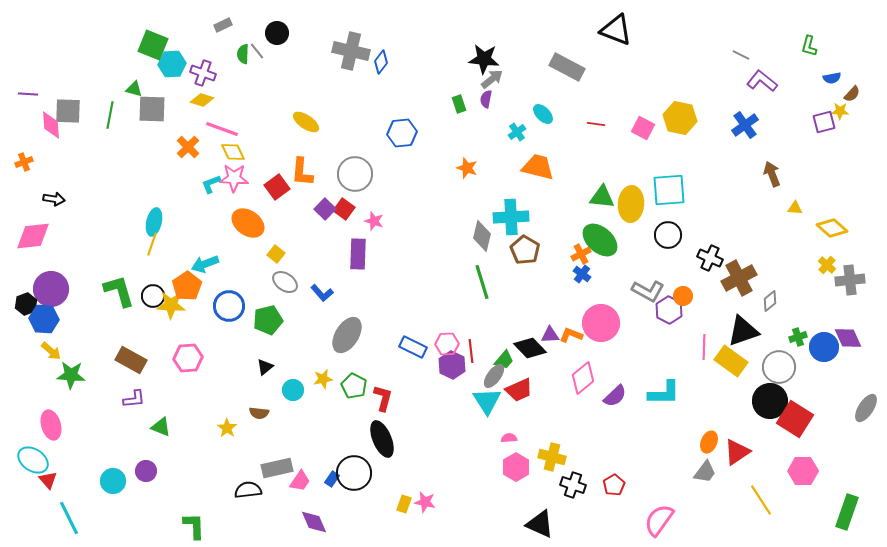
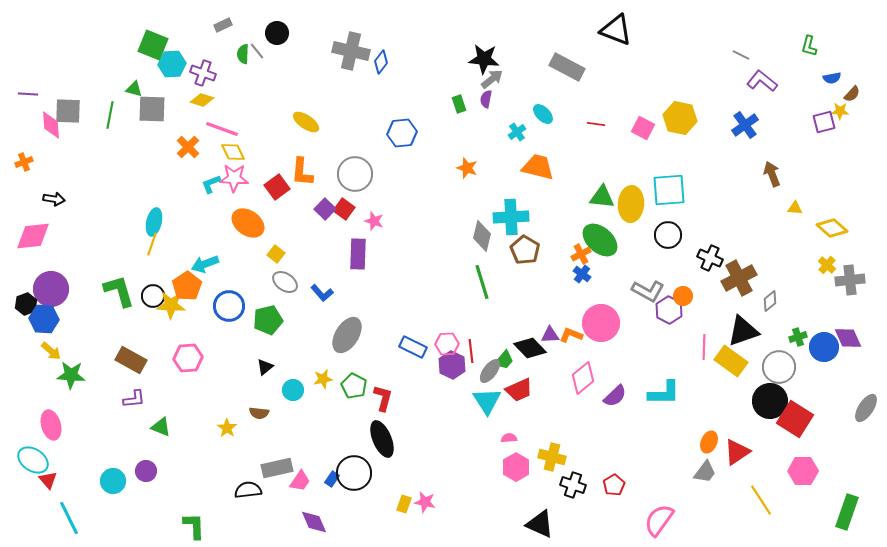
gray ellipse at (494, 376): moved 4 px left, 5 px up
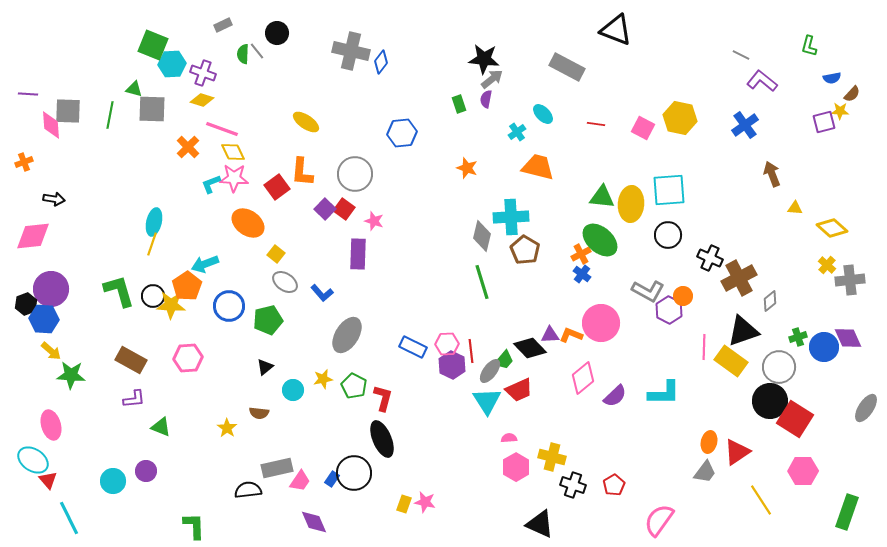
orange ellipse at (709, 442): rotated 10 degrees counterclockwise
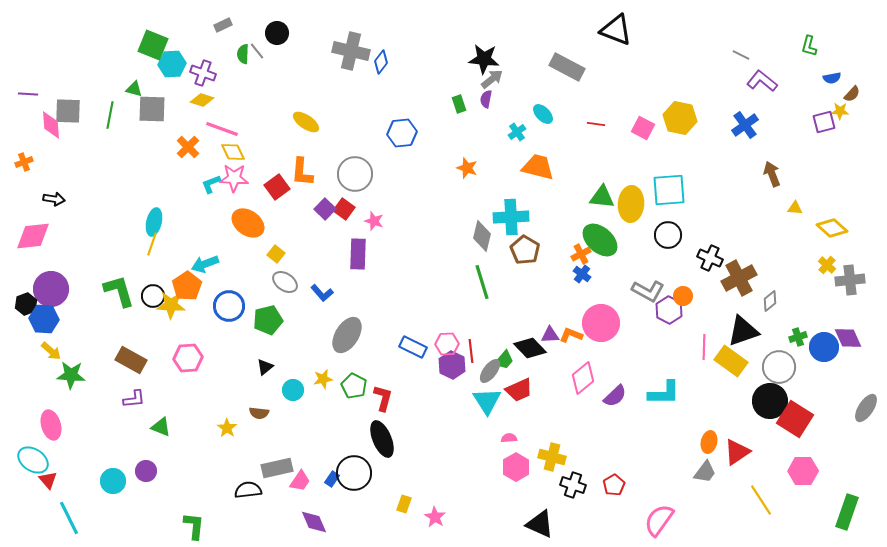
pink star at (425, 502): moved 10 px right, 15 px down; rotated 20 degrees clockwise
green L-shape at (194, 526): rotated 8 degrees clockwise
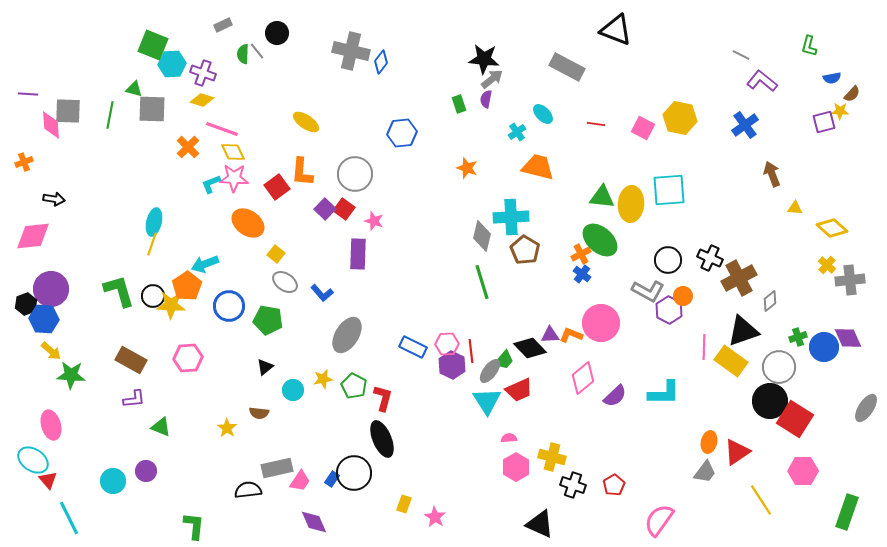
black circle at (668, 235): moved 25 px down
green pentagon at (268, 320): rotated 24 degrees clockwise
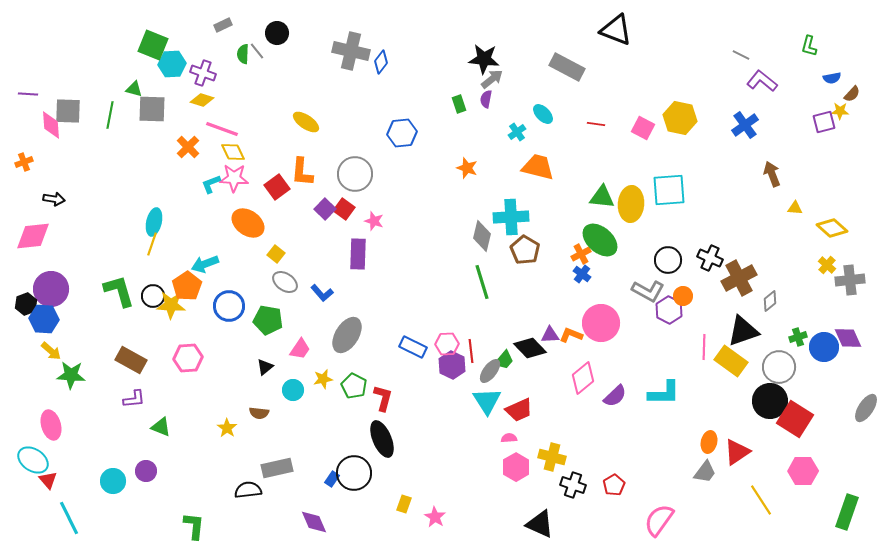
red trapezoid at (519, 390): moved 20 px down
pink trapezoid at (300, 481): moved 132 px up
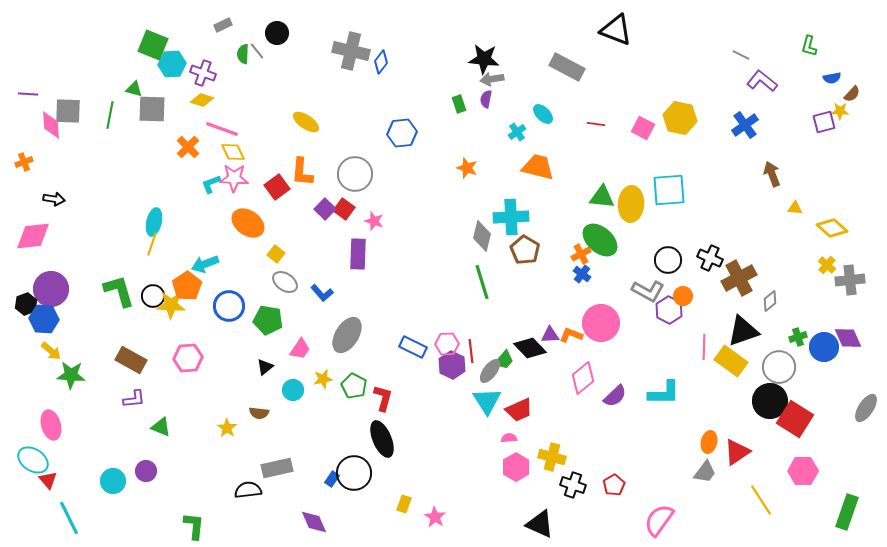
gray arrow at (492, 79): rotated 150 degrees counterclockwise
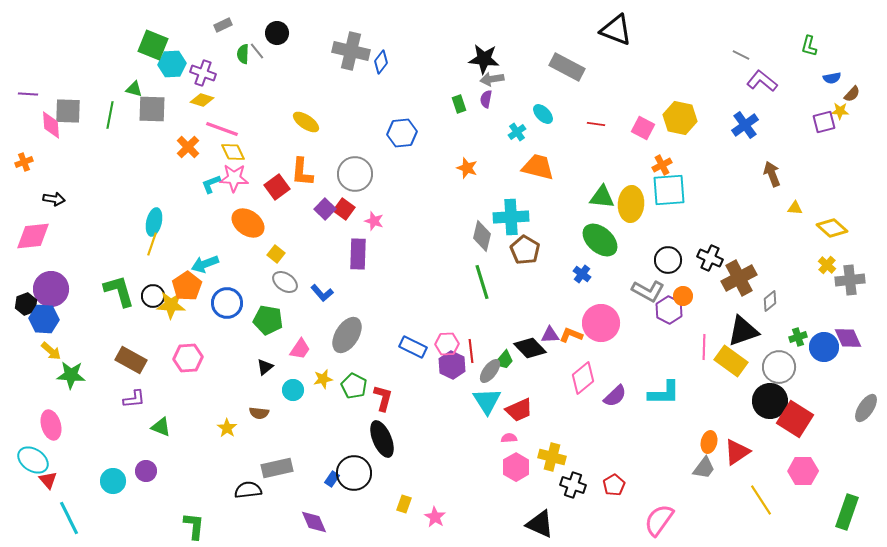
orange cross at (581, 254): moved 81 px right, 89 px up
blue circle at (229, 306): moved 2 px left, 3 px up
gray trapezoid at (705, 472): moved 1 px left, 4 px up
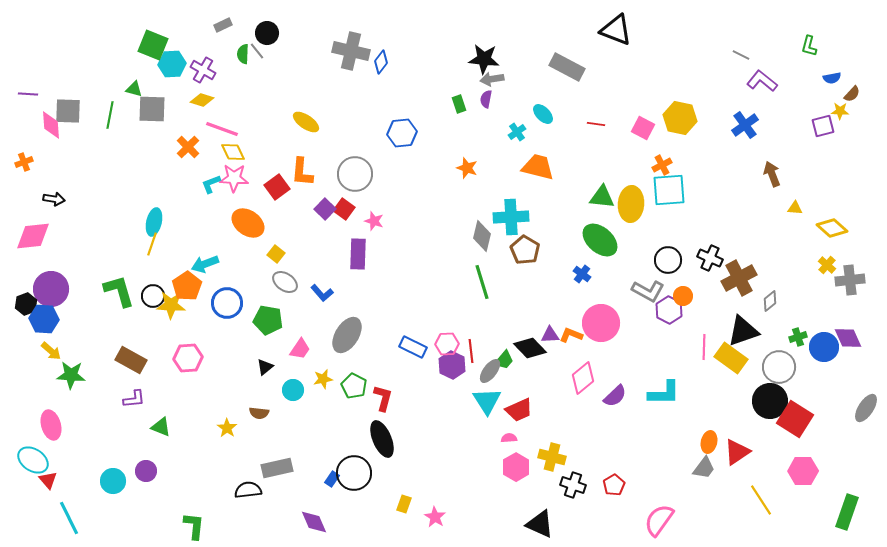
black circle at (277, 33): moved 10 px left
purple cross at (203, 73): moved 3 px up; rotated 10 degrees clockwise
purple square at (824, 122): moved 1 px left, 4 px down
yellow rectangle at (731, 361): moved 3 px up
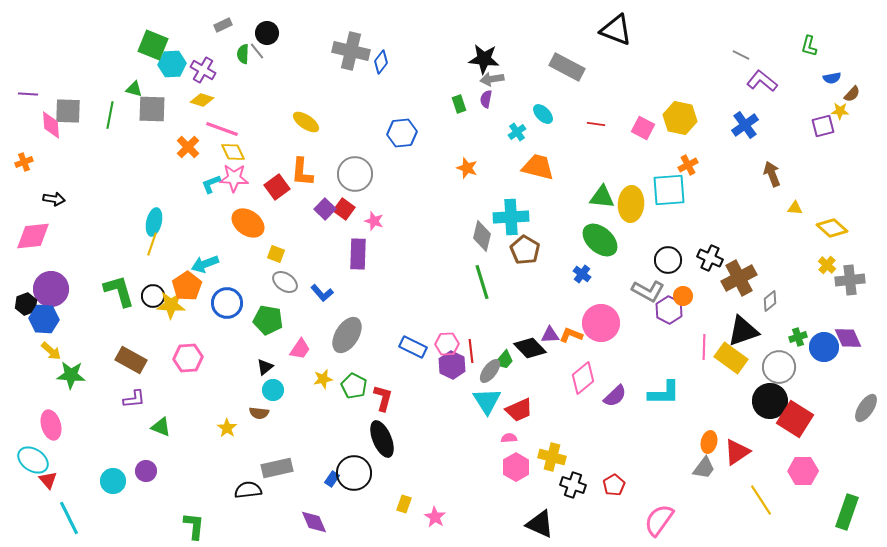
orange cross at (662, 165): moved 26 px right
yellow square at (276, 254): rotated 18 degrees counterclockwise
cyan circle at (293, 390): moved 20 px left
